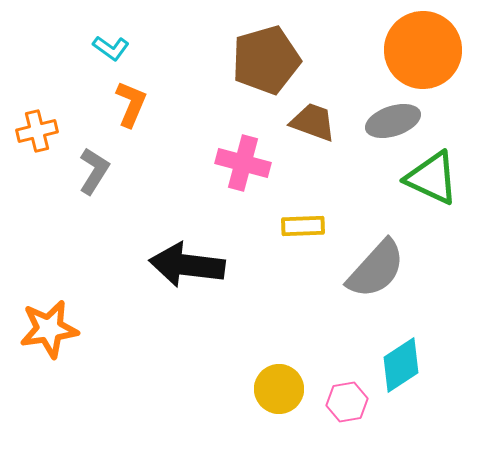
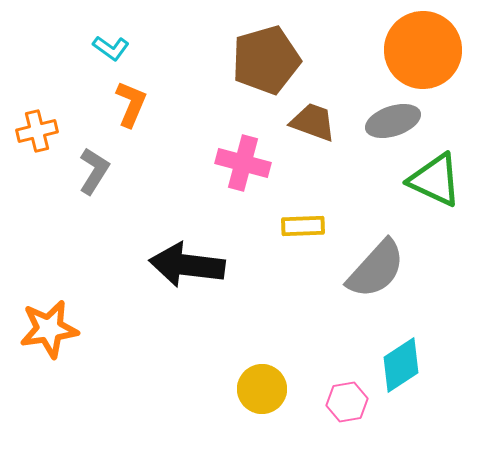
green triangle: moved 3 px right, 2 px down
yellow circle: moved 17 px left
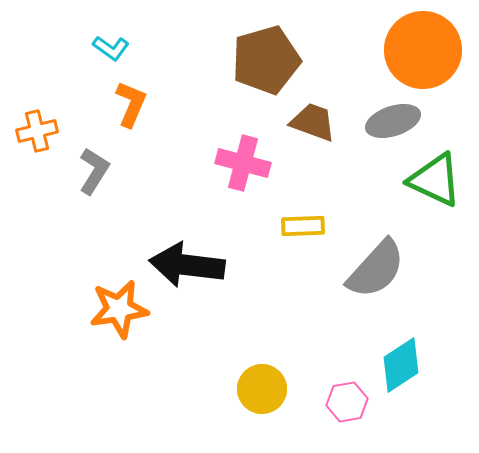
orange star: moved 70 px right, 20 px up
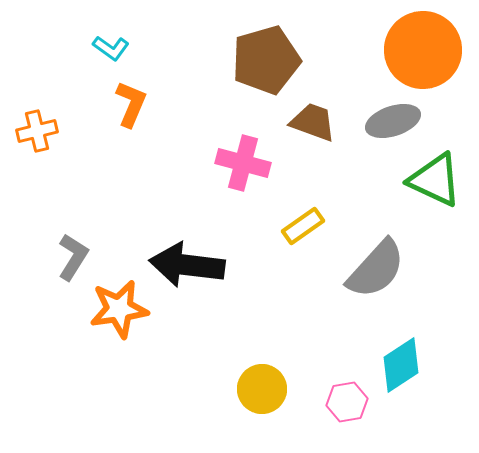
gray L-shape: moved 21 px left, 86 px down
yellow rectangle: rotated 33 degrees counterclockwise
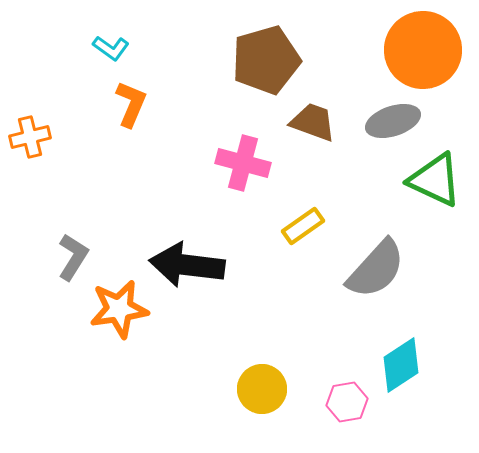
orange cross: moved 7 px left, 6 px down
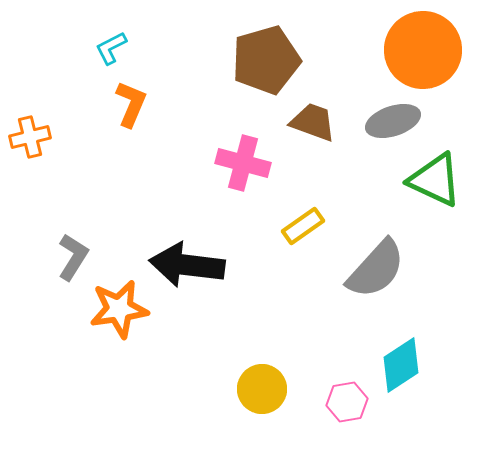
cyan L-shape: rotated 117 degrees clockwise
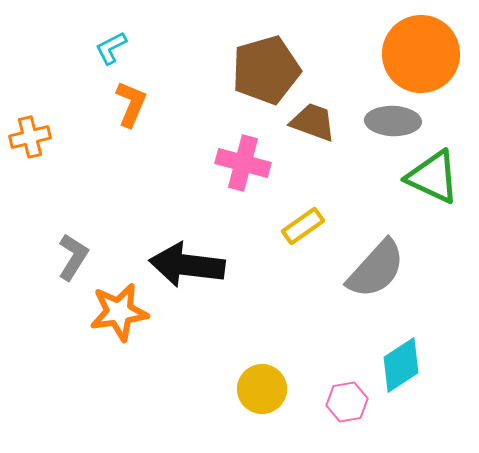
orange circle: moved 2 px left, 4 px down
brown pentagon: moved 10 px down
gray ellipse: rotated 20 degrees clockwise
green triangle: moved 2 px left, 3 px up
orange star: moved 3 px down
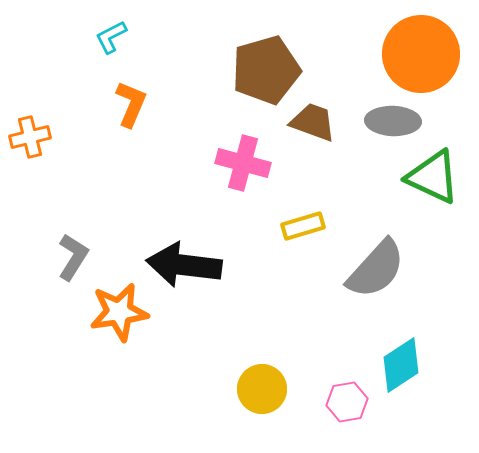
cyan L-shape: moved 11 px up
yellow rectangle: rotated 18 degrees clockwise
black arrow: moved 3 px left
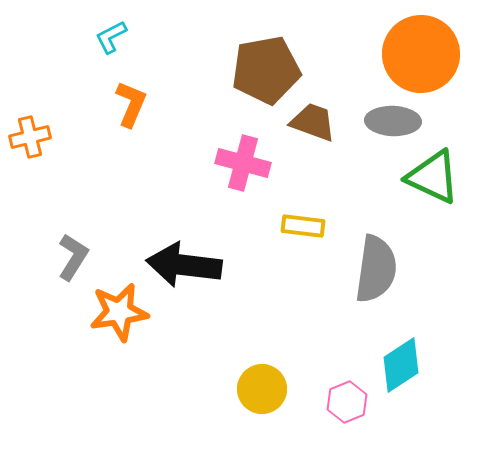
brown pentagon: rotated 6 degrees clockwise
yellow rectangle: rotated 24 degrees clockwise
gray semicircle: rotated 34 degrees counterclockwise
pink hexagon: rotated 12 degrees counterclockwise
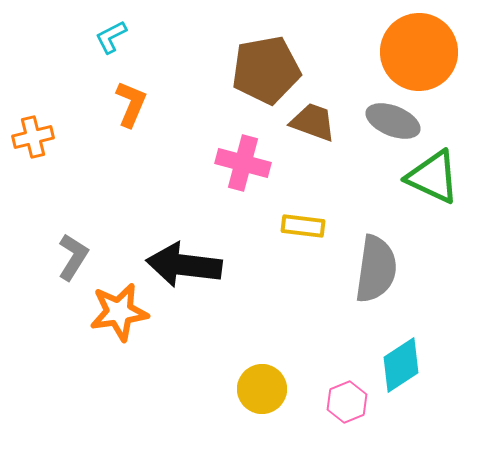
orange circle: moved 2 px left, 2 px up
gray ellipse: rotated 20 degrees clockwise
orange cross: moved 3 px right
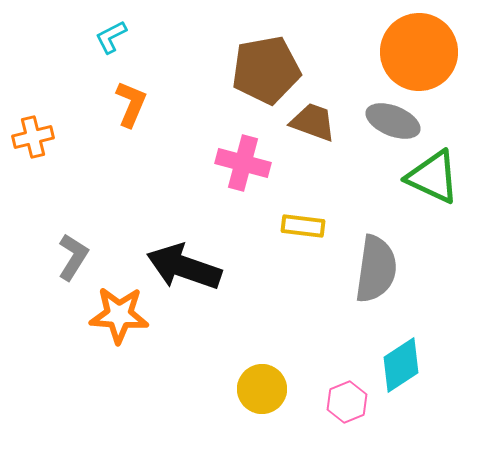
black arrow: moved 2 px down; rotated 12 degrees clockwise
orange star: moved 3 px down; rotated 12 degrees clockwise
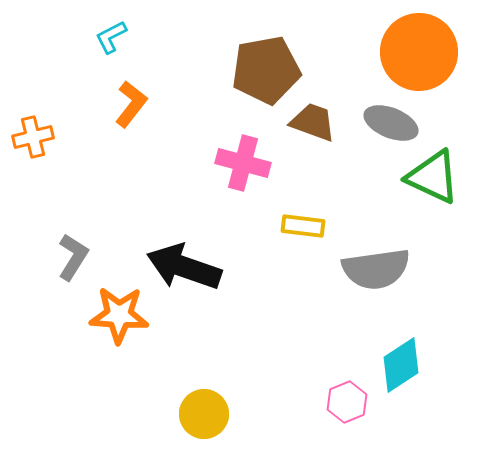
orange L-shape: rotated 15 degrees clockwise
gray ellipse: moved 2 px left, 2 px down
gray semicircle: rotated 74 degrees clockwise
yellow circle: moved 58 px left, 25 px down
